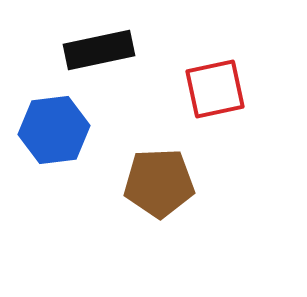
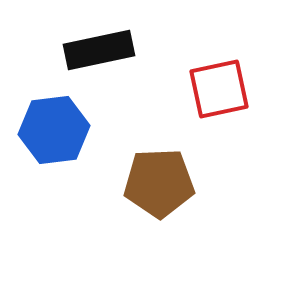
red square: moved 4 px right
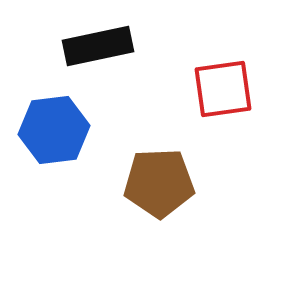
black rectangle: moved 1 px left, 4 px up
red square: moved 4 px right; rotated 4 degrees clockwise
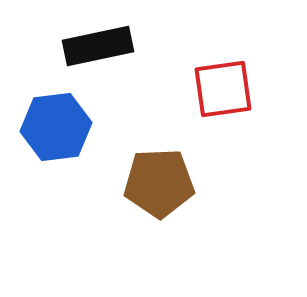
blue hexagon: moved 2 px right, 3 px up
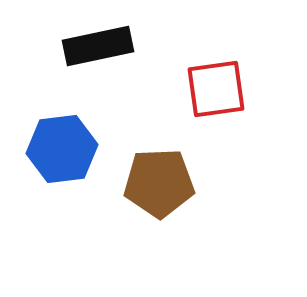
red square: moved 7 px left
blue hexagon: moved 6 px right, 22 px down
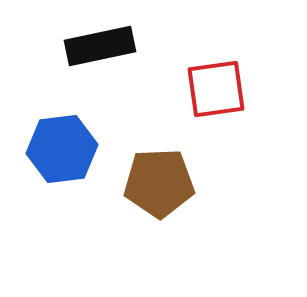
black rectangle: moved 2 px right
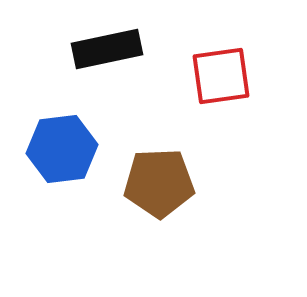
black rectangle: moved 7 px right, 3 px down
red square: moved 5 px right, 13 px up
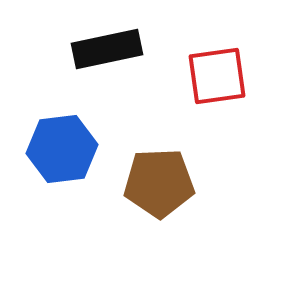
red square: moved 4 px left
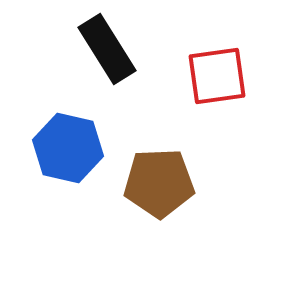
black rectangle: rotated 70 degrees clockwise
blue hexagon: moved 6 px right, 1 px up; rotated 20 degrees clockwise
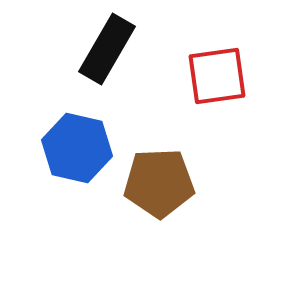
black rectangle: rotated 62 degrees clockwise
blue hexagon: moved 9 px right
